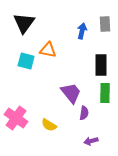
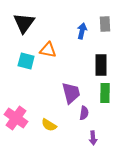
purple trapezoid: rotated 25 degrees clockwise
purple arrow: moved 2 px right, 3 px up; rotated 80 degrees counterclockwise
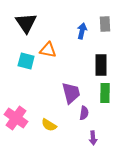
black triangle: moved 2 px right; rotated 10 degrees counterclockwise
